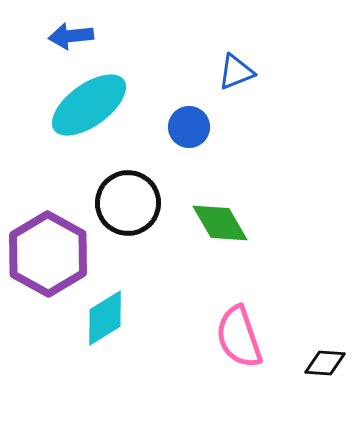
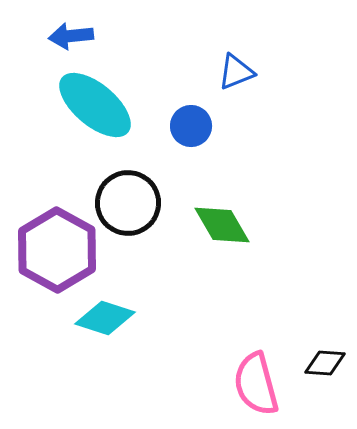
cyan ellipse: moved 6 px right; rotated 76 degrees clockwise
blue circle: moved 2 px right, 1 px up
green diamond: moved 2 px right, 2 px down
purple hexagon: moved 9 px right, 4 px up
cyan diamond: rotated 50 degrees clockwise
pink semicircle: moved 17 px right, 47 px down; rotated 4 degrees clockwise
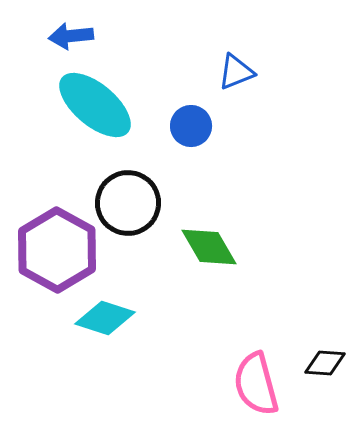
green diamond: moved 13 px left, 22 px down
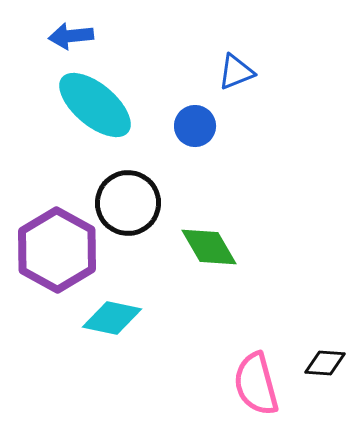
blue circle: moved 4 px right
cyan diamond: moved 7 px right; rotated 6 degrees counterclockwise
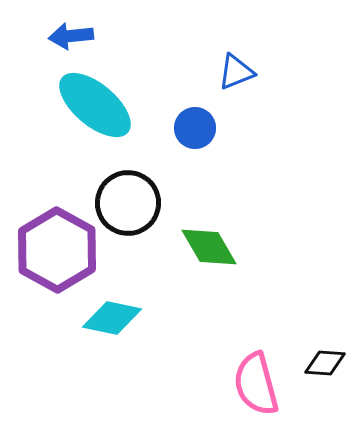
blue circle: moved 2 px down
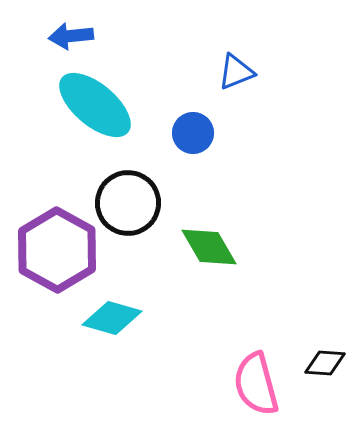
blue circle: moved 2 px left, 5 px down
cyan diamond: rotated 4 degrees clockwise
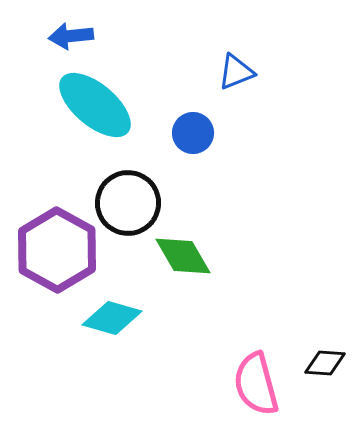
green diamond: moved 26 px left, 9 px down
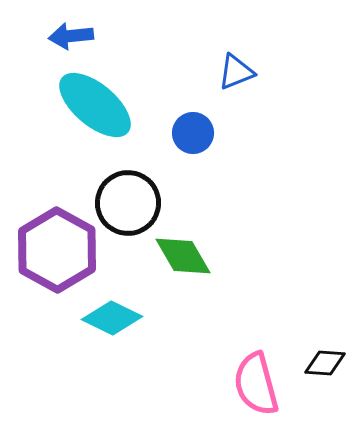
cyan diamond: rotated 10 degrees clockwise
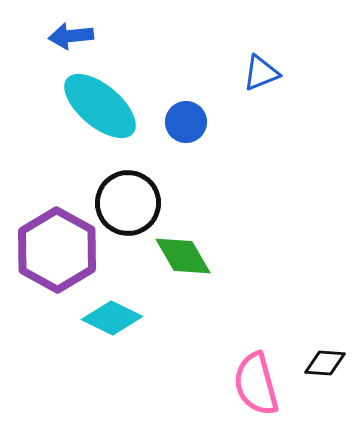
blue triangle: moved 25 px right, 1 px down
cyan ellipse: moved 5 px right, 1 px down
blue circle: moved 7 px left, 11 px up
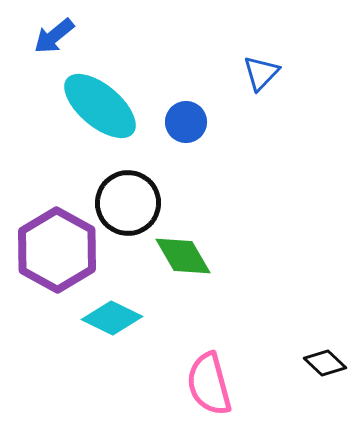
blue arrow: moved 17 px left; rotated 33 degrees counterclockwise
blue triangle: rotated 24 degrees counterclockwise
black diamond: rotated 39 degrees clockwise
pink semicircle: moved 47 px left
